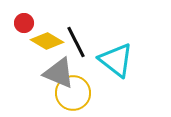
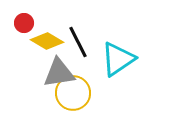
black line: moved 2 px right
cyan triangle: moved 2 px right, 1 px up; rotated 48 degrees clockwise
gray triangle: rotated 32 degrees counterclockwise
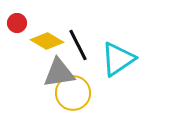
red circle: moved 7 px left
black line: moved 3 px down
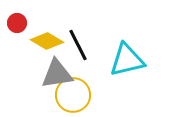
cyan triangle: moved 9 px right, 1 px down; rotated 21 degrees clockwise
gray triangle: moved 2 px left, 1 px down
yellow circle: moved 2 px down
